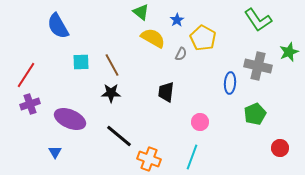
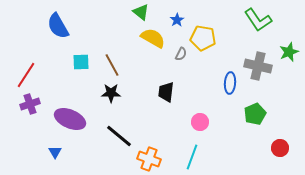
yellow pentagon: rotated 20 degrees counterclockwise
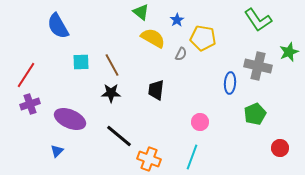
black trapezoid: moved 10 px left, 2 px up
blue triangle: moved 2 px right, 1 px up; rotated 16 degrees clockwise
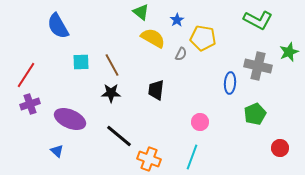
green L-shape: rotated 28 degrees counterclockwise
blue triangle: rotated 32 degrees counterclockwise
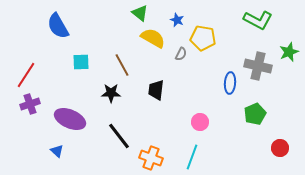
green triangle: moved 1 px left, 1 px down
blue star: rotated 16 degrees counterclockwise
brown line: moved 10 px right
black line: rotated 12 degrees clockwise
orange cross: moved 2 px right, 1 px up
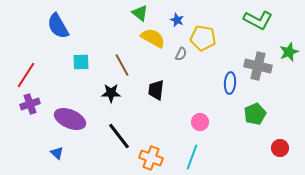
blue triangle: moved 2 px down
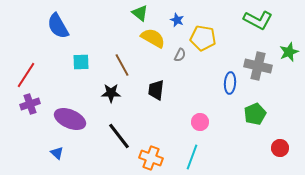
gray semicircle: moved 1 px left, 1 px down
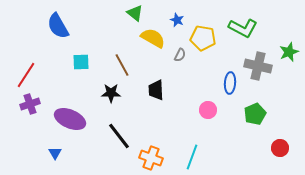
green triangle: moved 5 px left
green L-shape: moved 15 px left, 8 px down
black trapezoid: rotated 10 degrees counterclockwise
pink circle: moved 8 px right, 12 px up
blue triangle: moved 2 px left; rotated 16 degrees clockwise
